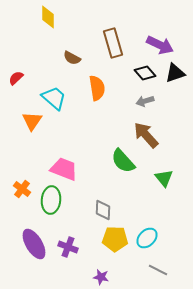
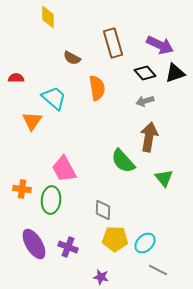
red semicircle: rotated 42 degrees clockwise
brown arrow: moved 3 px right, 2 px down; rotated 52 degrees clockwise
pink trapezoid: rotated 140 degrees counterclockwise
orange cross: rotated 30 degrees counterclockwise
cyan ellipse: moved 2 px left, 5 px down
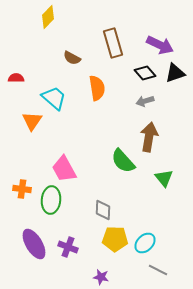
yellow diamond: rotated 45 degrees clockwise
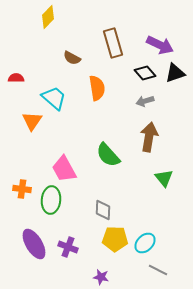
green semicircle: moved 15 px left, 6 px up
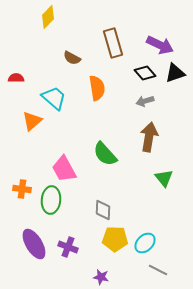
orange triangle: rotated 15 degrees clockwise
green semicircle: moved 3 px left, 1 px up
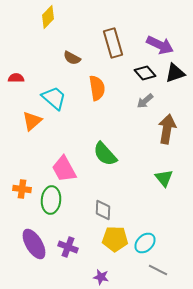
gray arrow: rotated 24 degrees counterclockwise
brown arrow: moved 18 px right, 8 px up
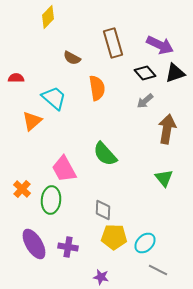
orange cross: rotated 36 degrees clockwise
yellow pentagon: moved 1 px left, 2 px up
purple cross: rotated 12 degrees counterclockwise
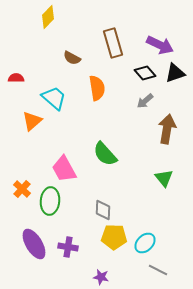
green ellipse: moved 1 px left, 1 px down
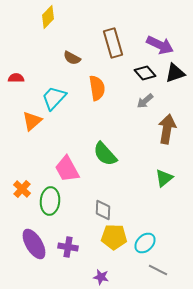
cyan trapezoid: rotated 88 degrees counterclockwise
pink trapezoid: moved 3 px right
green triangle: rotated 30 degrees clockwise
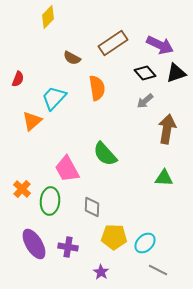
brown rectangle: rotated 72 degrees clockwise
black triangle: moved 1 px right
red semicircle: moved 2 px right, 1 px down; rotated 112 degrees clockwise
green triangle: rotated 42 degrees clockwise
gray diamond: moved 11 px left, 3 px up
purple star: moved 5 px up; rotated 21 degrees clockwise
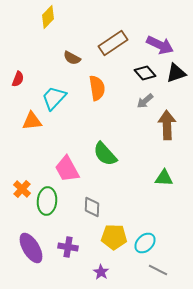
orange triangle: rotated 35 degrees clockwise
brown arrow: moved 4 px up; rotated 12 degrees counterclockwise
green ellipse: moved 3 px left
purple ellipse: moved 3 px left, 4 px down
